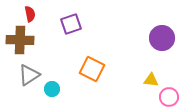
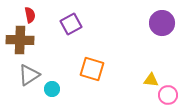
red semicircle: moved 1 px down
purple square: rotated 10 degrees counterclockwise
purple circle: moved 15 px up
orange square: rotated 10 degrees counterclockwise
pink circle: moved 1 px left, 2 px up
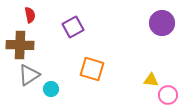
purple square: moved 2 px right, 3 px down
brown cross: moved 5 px down
cyan circle: moved 1 px left
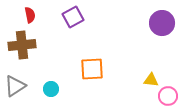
purple square: moved 10 px up
brown cross: moved 2 px right; rotated 8 degrees counterclockwise
orange square: rotated 20 degrees counterclockwise
gray triangle: moved 14 px left, 11 px down
pink circle: moved 1 px down
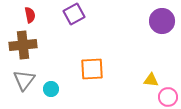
purple square: moved 1 px right, 3 px up
purple circle: moved 2 px up
brown cross: moved 1 px right
gray triangle: moved 9 px right, 6 px up; rotated 20 degrees counterclockwise
pink circle: moved 1 px down
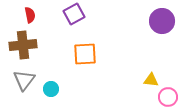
orange square: moved 7 px left, 15 px up
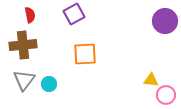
purple circle: moved 3 px right
cyan circle: moved 2 px left, 5 px up
pink circle: moved 2 px left, 2 px up
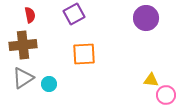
purple circle: moved 19 px left, 3 px up
orange square: moved 1 px left
gray triangle: moved 1 px left, 2 px up; rotated 20 degrees clockwise
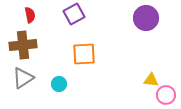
cyan circle: moved 10 px right
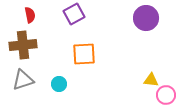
gray triangle: moved 2 px down; rotated 15 degrees clockwise
